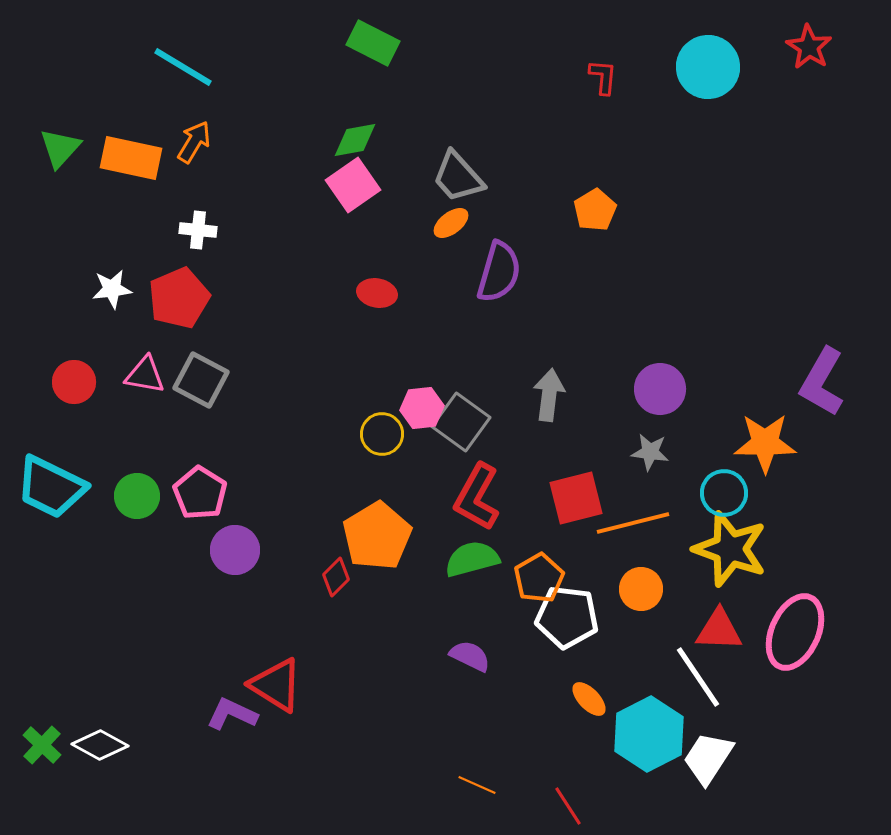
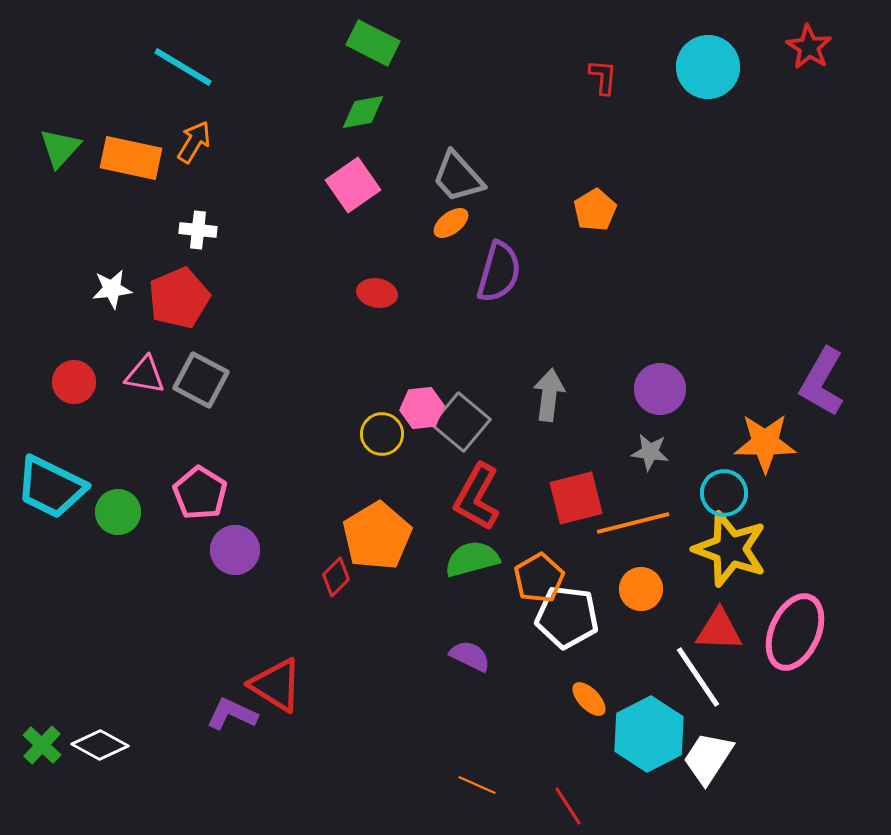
green diamond at (355, 140): moved 8 px right, 28 px up
gray square at (461, 422): rotated 4 degrees clockwise
green circle at (137, 496): moved 19 px left, 16 px down
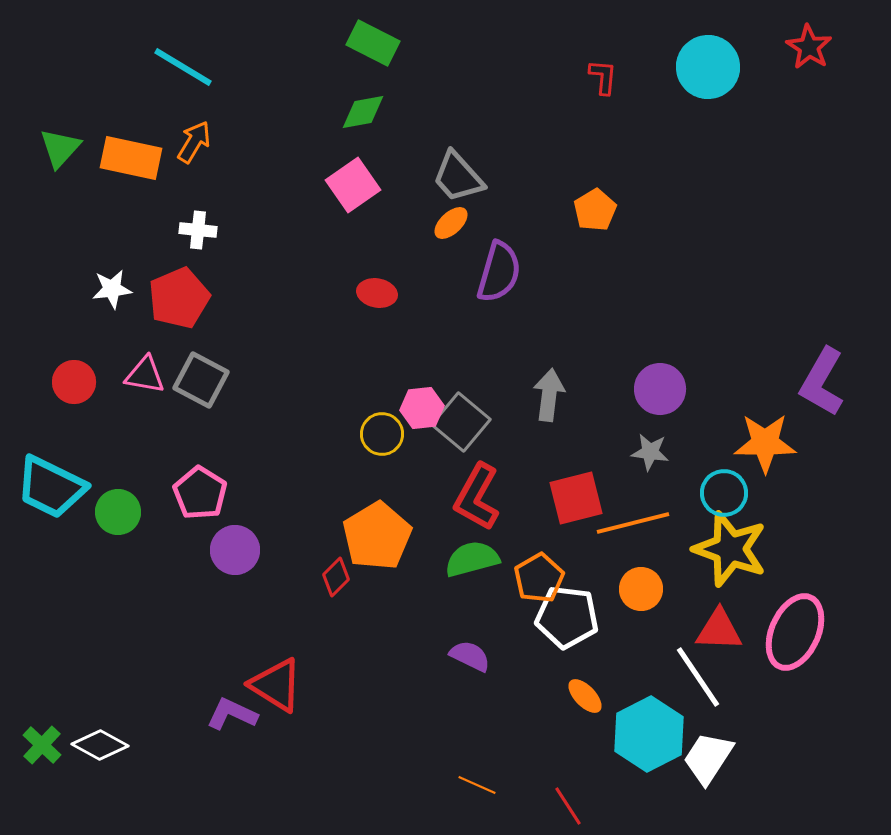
orange ellipse at (451, 223): rotated 6 degrees counterclockwise
orange ellipse at (589, 699): moved 4 px left, 3 px up
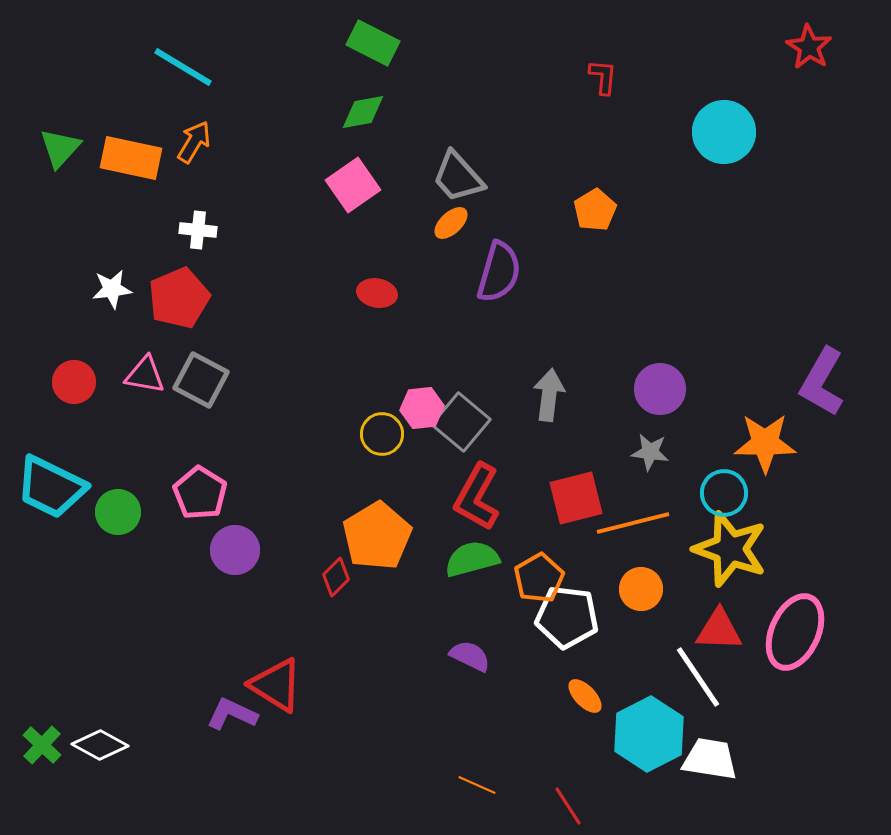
cyan circle at (708, 67): moved 16 px right, 65 px down
white trapezoid at (708, 758): moved 2 px right, 1 px down; rotated 66 degrees clockwise
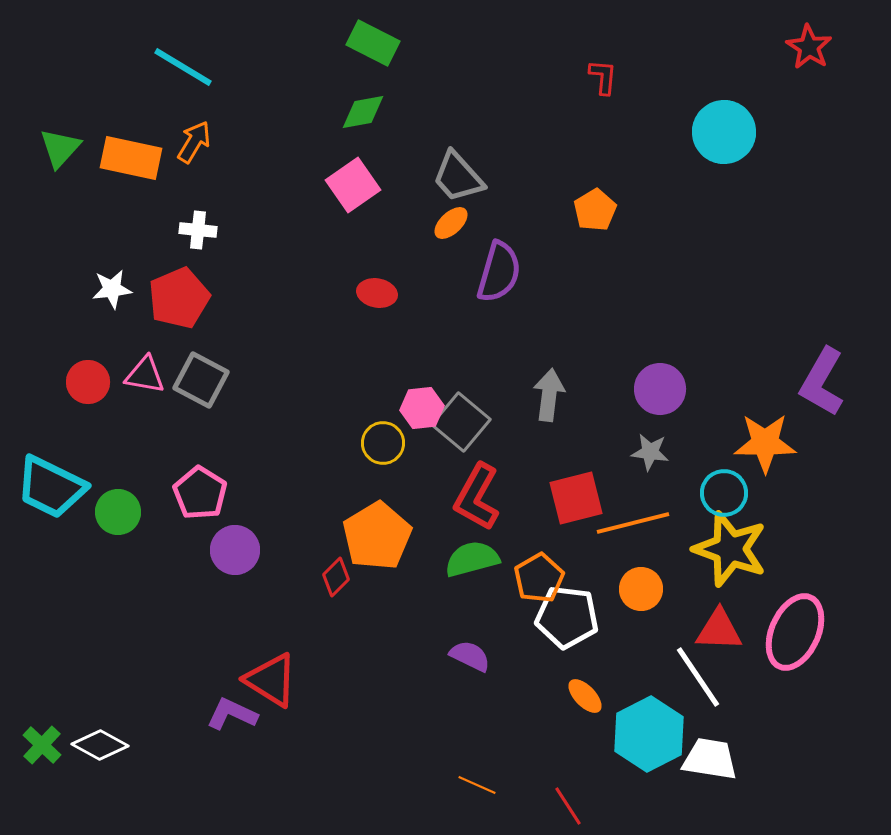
red circle at (74, 382): moved 14 px right
yellow circle at (382, 434): moved 1 px right, 9 px down
red triangle at (276, 685): moved 5 px left, 5 px up
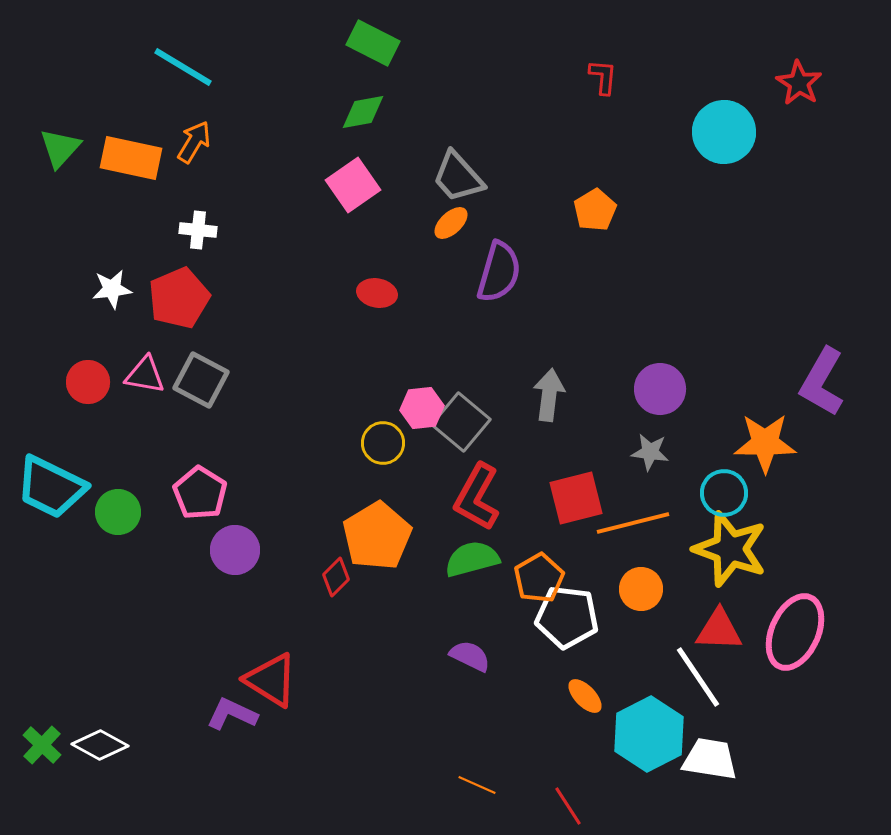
red star at (809, 47): moved 10 px left, 36 px down
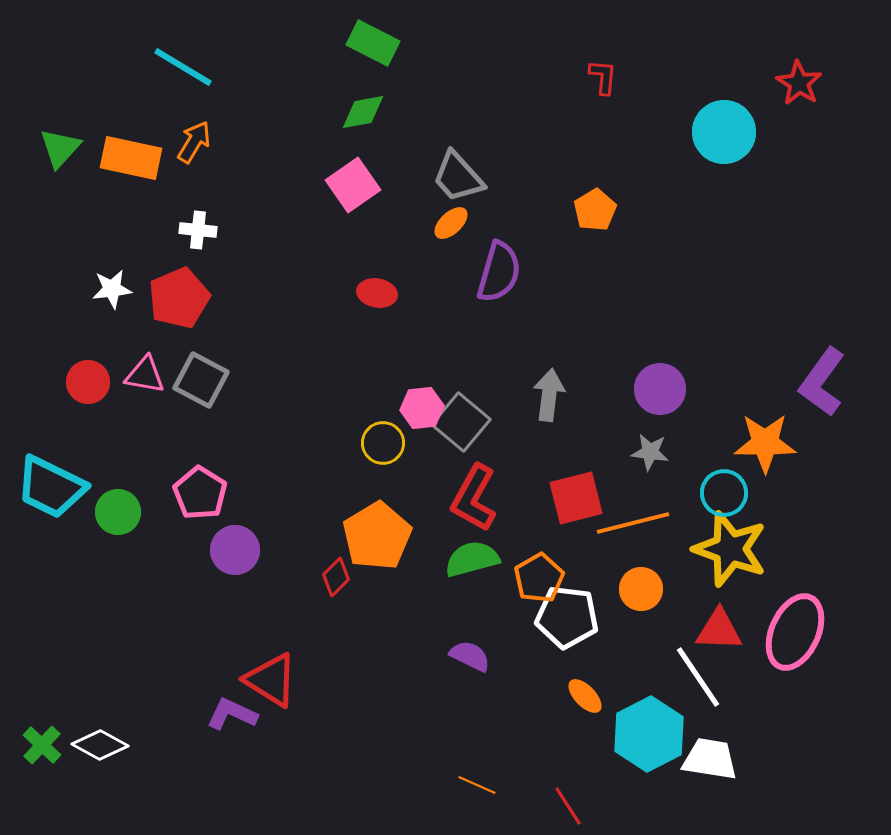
purple L-shape at (822, 382): rotated 6 degrees clockwise
red L-shape at (477, 497): moved 3 px left, 1 px down
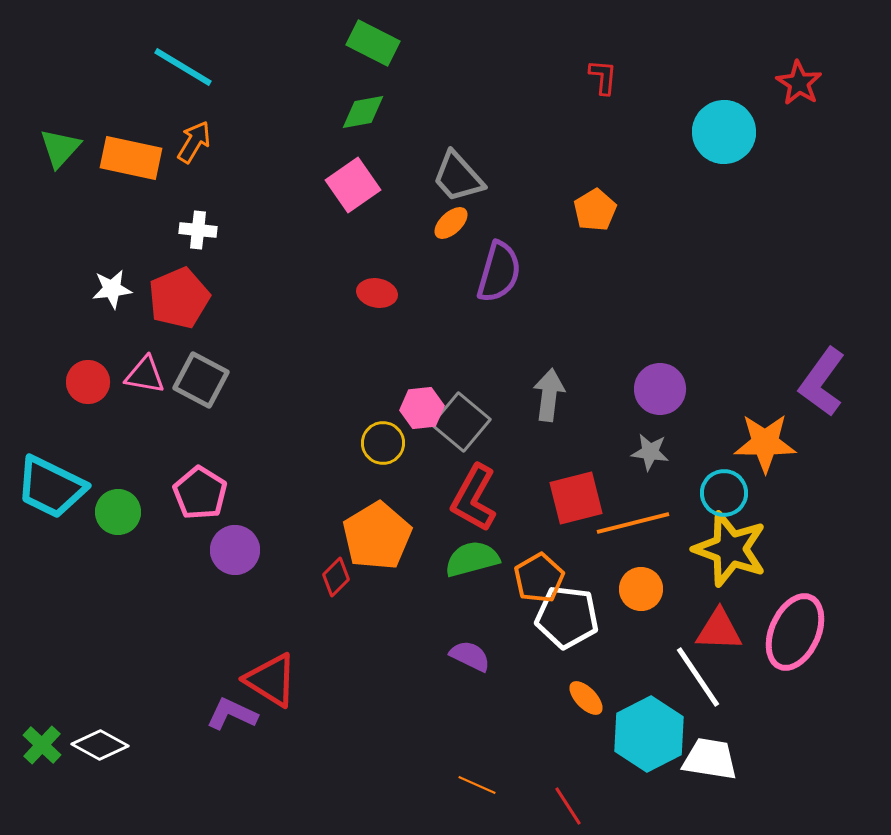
orange ellipse at (585, 696): moved 1 px right, 2 px down
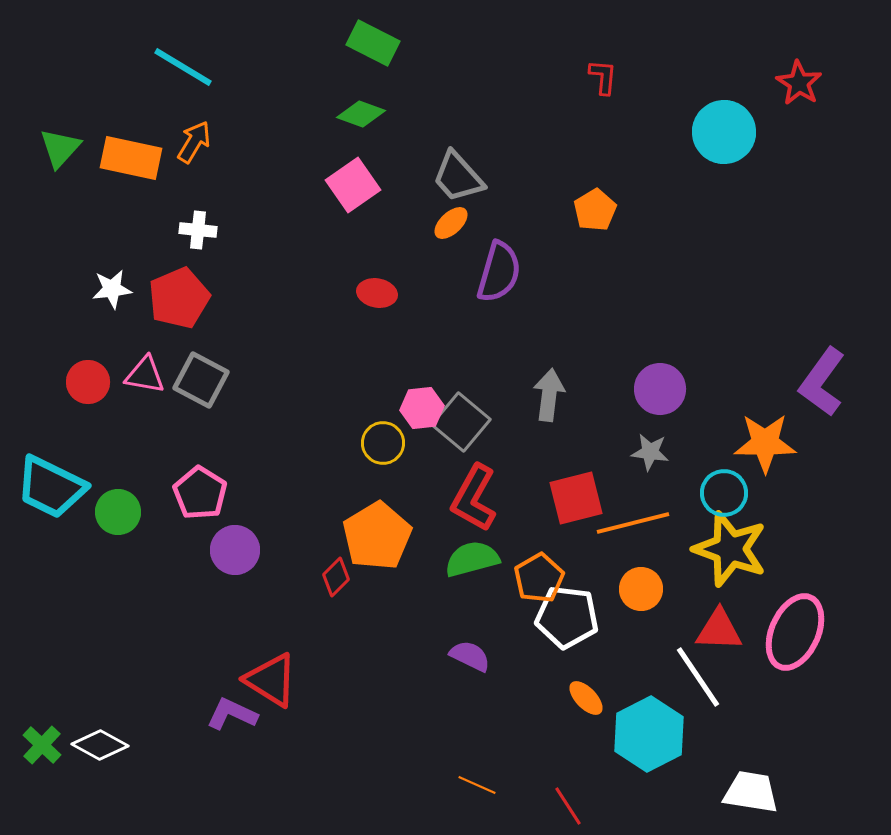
green diamond at (363, 112): moved 2 px left, 2 px down; rotated 30 degrees clockwise
white trapezoid at (710, 759): moved 41 px right, 33 px down
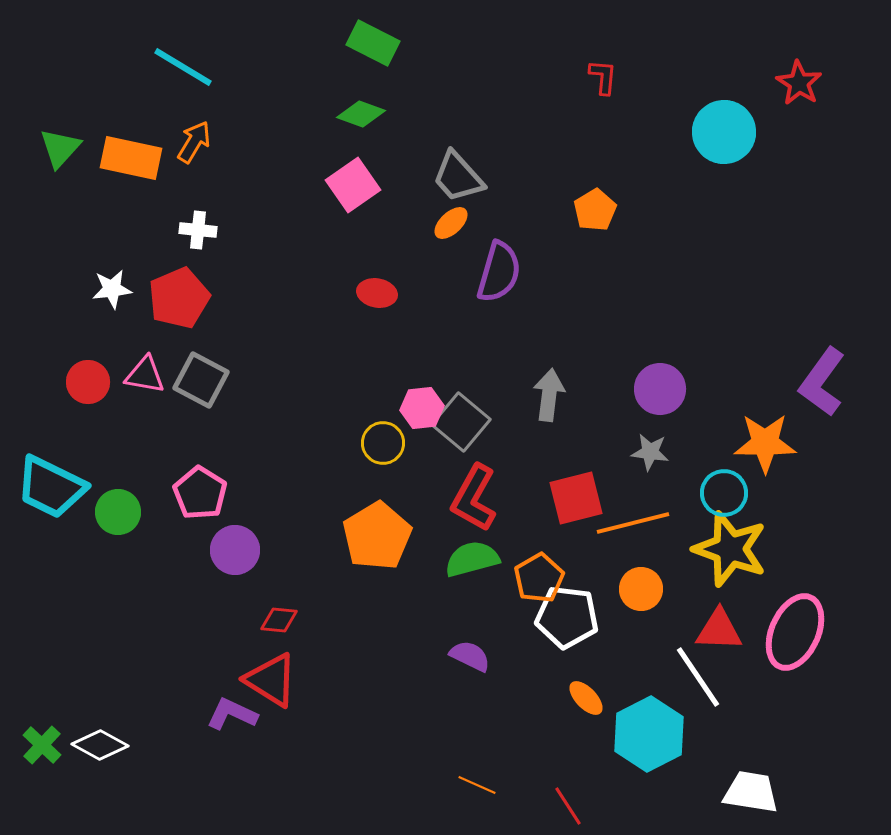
red diamond at (336, 577): moved 57 px left, 43 px down; rotated 51 degrees clockwise
